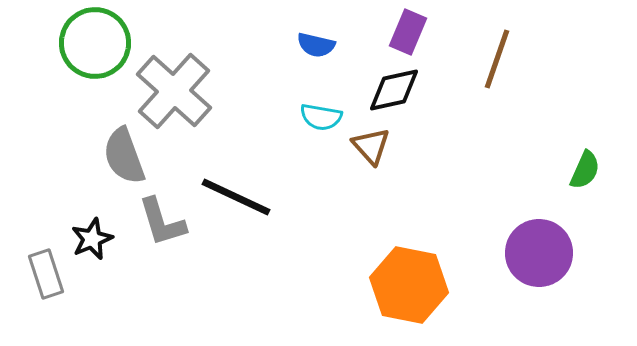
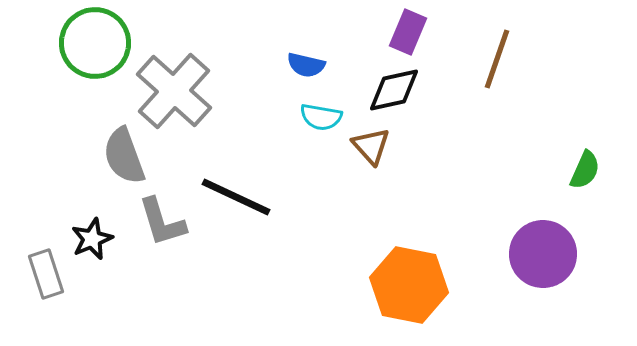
blue semicircle: moved 10 px left, 20 px down
purple circle: moved 4 px right, 1 px down
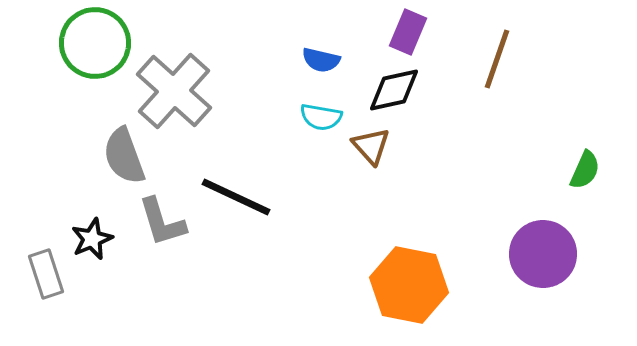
blue semicircle: moved 15 px right, 5 px up
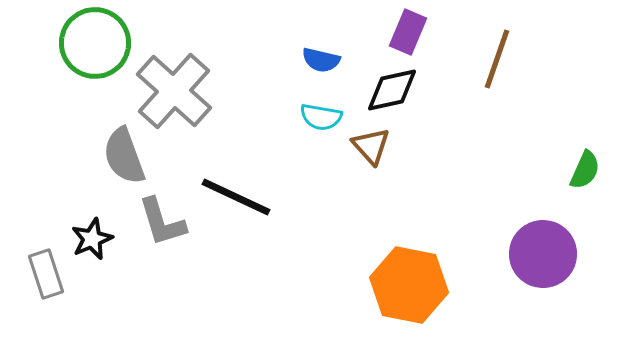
black diamond: moved 2 px left
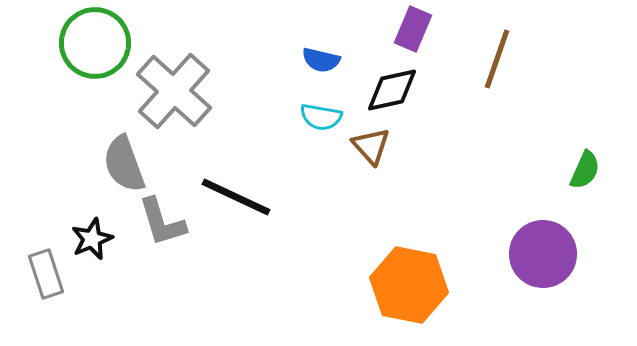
purple rectangle: moved 5 px right, 3 px up
gray semicircle: moved 8 px down
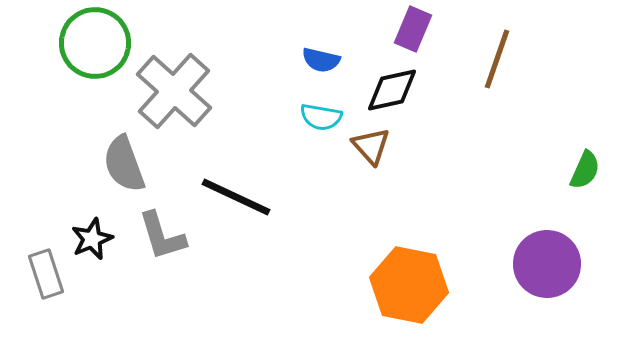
gray L-shape: moved 14 px down
purple circle: moved 4 px right, 10 px down
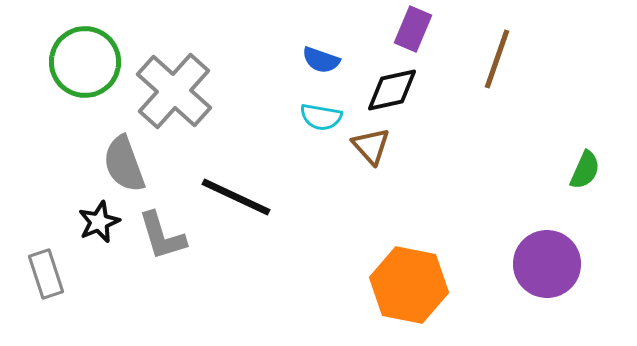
green circle: moved 10 px left, 19 px down
blue semicircle: rotated 6 degrees clockwise
black star: moved 7 px right, 17 px up
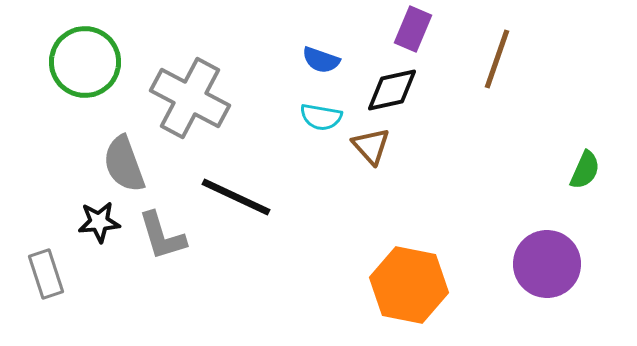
gray cross: moved 16 px right, 7 px down; rotated 14 degrees counterclockwise
black star: rotated 18 degrees clockwise
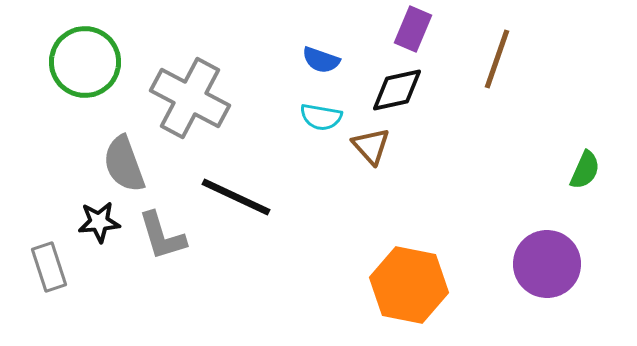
black diamond: moved 5 px right
gray rectangle: moved 3 px right, 7 px up
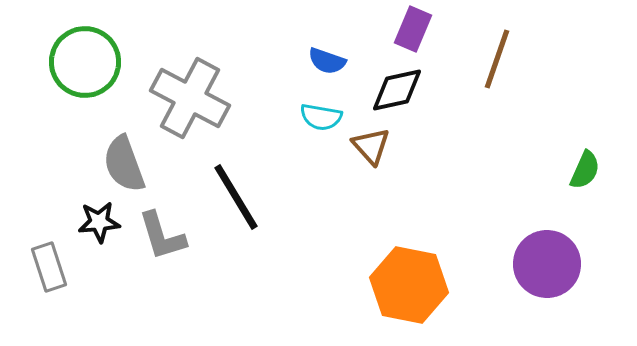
blue semicircle: moved 6 px right, 1 px down
black line: rotated 34 degrees clockwise
